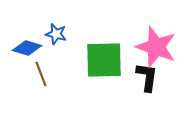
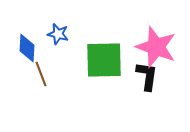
blue star: moved 2 px right
blue diamond: rotated 76 degrees clockwise
black L-shape: moved 1 px up
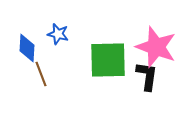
green square: moved 4 px right
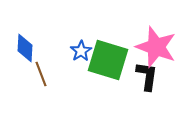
blue star: moved 23 px right, 17 px down; rotated 25 degrees clockwise
blue diamond: moved 2 px left
green square: rotated 18 degrees clockwise
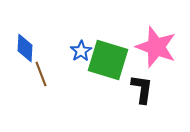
black L-shape: moved 5 px left, 13 px down
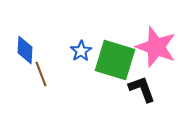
blue diamond: moved 2 px down
green square: moved 7 px right
black L-shape: rotated 28 degrees counterclockwise
